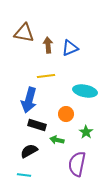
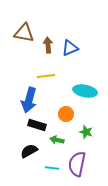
green star: rotated 16 degrees counterclockwise
cyan line: moved 28 px right, 7 px up
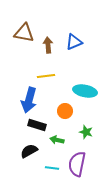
blue triangle: moved 4 px right, 6 px up
orange circle: moved 1 px left, 3 px up
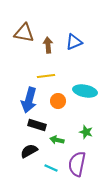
orange circle: moved 7 px left, 10 px up
cyan line: moved 1 px left; rotated 16 degrees clockwise
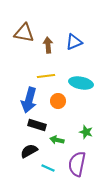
cyan ellipse: moved 4 px left, 8 px up
cyan line: moved 3 px left
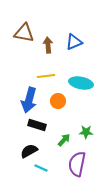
green star: rotated 16 degrees counterclockwise
green arrow: moved 7 px right; rotated 120 degrees clockwise
cyan line: moved 7 px left
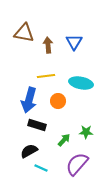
blue triangle: rotated 36 degrees counterclockwise
purple semicircle: rotated 30 degrees clockwise
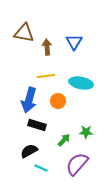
brown arrow: moved 1 px left, 2 px down
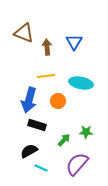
brown triangle: rotated 10 degrees clockwise
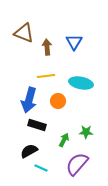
green arrow: rotated 16 degrees counterclockwise
